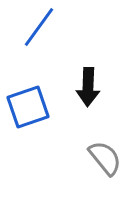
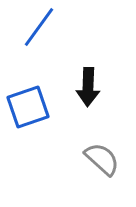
gray semicircle: moved 3 px left, 1 px down; rotated 9 degrees counterclockwise
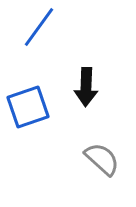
black arrow: moved 2 px left
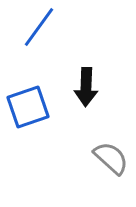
gray semicircle: moved 9 px right, 1 px up
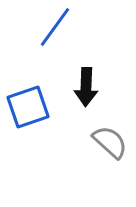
blue line: moved 16 px right
gray semicircle: moved 1 px left, 16 px up
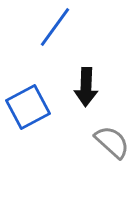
blue square: rotated 9 degrees counterclockwise
gray semicircle: moved 2 px right
